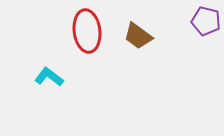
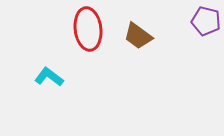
red ellipse: moved 1 px right, 2 px up
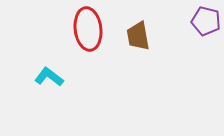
brown trapezoid: rotated 44 degrees clockwise
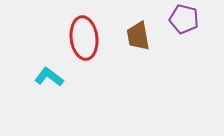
purple pentagon: moved 22 px left, 2 px up
red ellipse: moved 4 px left, 9 px down
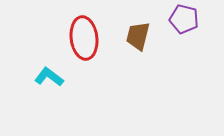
brown trapezoid: rotated 24 degrees clockwise
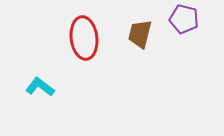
brown trapezoid: moved 2 px right, 2 px up
cyan L-shape: moved 9 px left, 10 px down
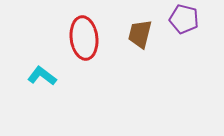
cyan L-shape: moved 2 px right, 11 px up
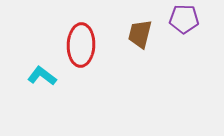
purple pentagon: rotated 12 degrees counterclockwise
red ellipse: moved 3 px left, 7 px down; rotated 9 degrees clockwise
